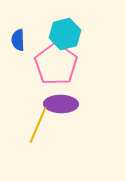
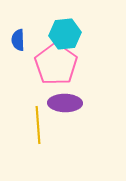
cyan hexagon: rotated 8 degrees clockwise
purple ellipse: moved 4 px right, 1 px up
yellow line: rotated 27 degrees counterclockwise
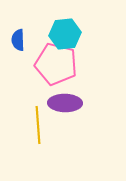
pink pentagon: rotated 21 degrees counterclockwise
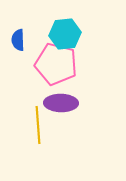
purple ellipse: moved 4 px left
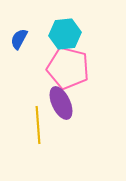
blue semicircle: moved 1 px right, 1 px up; rotated 30 degrees clockwise
pink pentagon: moved 12 px right, 4 px down
purple ellipse: rotated 64 degrees clockwise
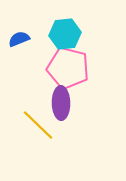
blue semicircle: rotated 40 degrees clockwise
purple ellipse: rotated 24 degrees clockwise
yellow line: rotated 42 degrees counterclockwise
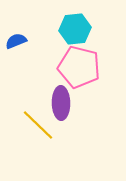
cyan hexagon: moved 10 px right, 5 px up
blue semicircle: moved 3 px left, 2 px down
pink pentagon: moved 11 px right, 1 px up
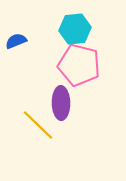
pink pentagon: moved 2 px up
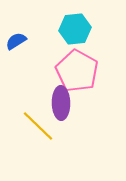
blue semicircle: rotated 10 degrees counterclockwise
pink pentagon: moved 2 px left, 6 px down; rotated 15 degrees clockwise
yellow line: moved 1 px down
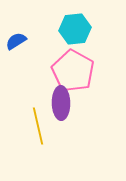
pink pentagon: moved 4 px left
yellow line: rotated 33 degrees clockwise
